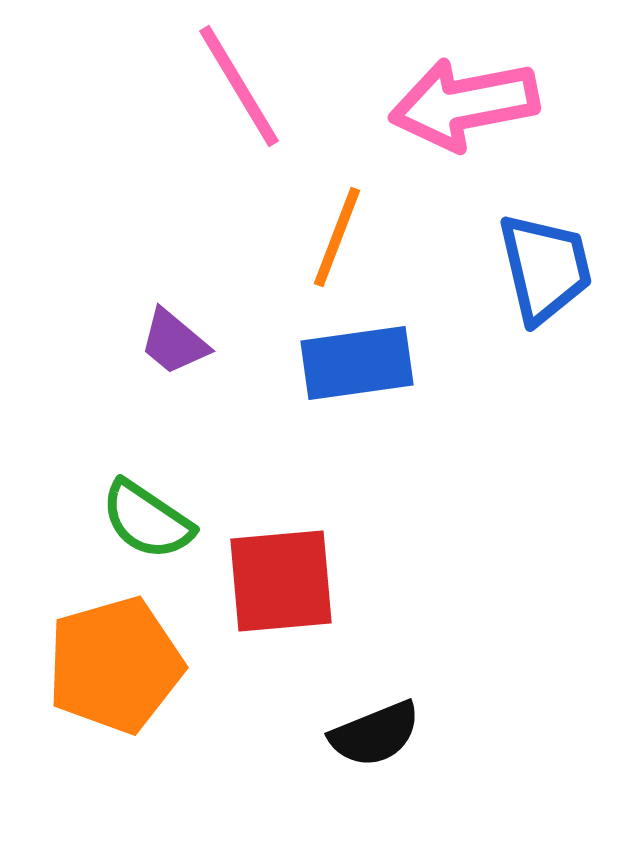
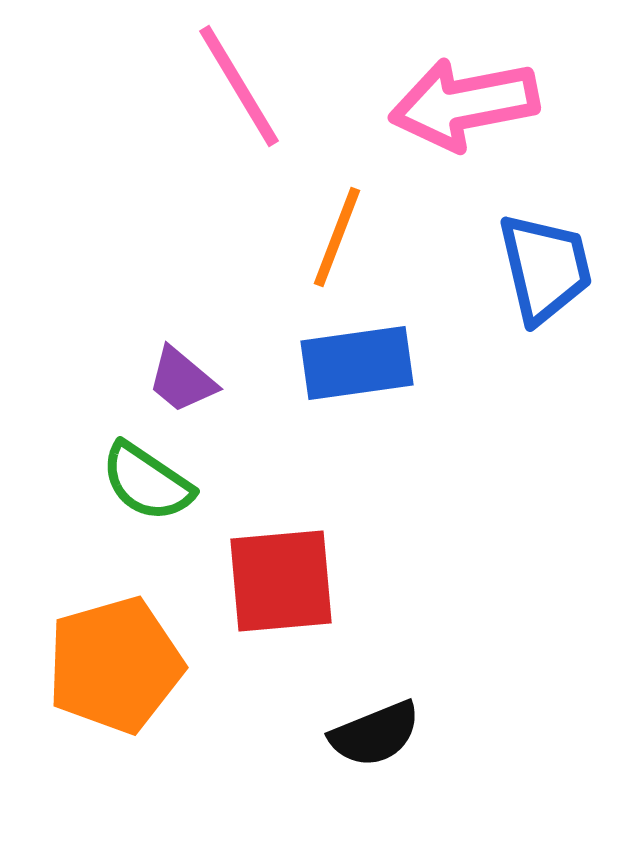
purple trapezoid: moved 8 px right, 38 px down
green semicircle: moved 38 px up
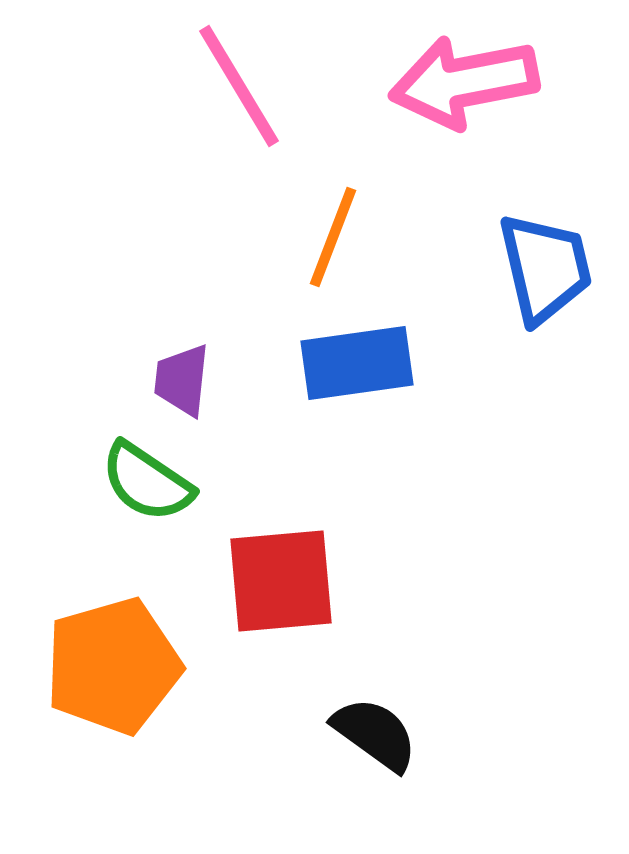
pink arrow: moved 22 px up
orange line: moved 4 px left
purple trapezoid: rotated 56 degrees clockwise
orange pentagon: moved 2 px left, 1 px down
black semicircle: rotated 122 degrees counterclockwise
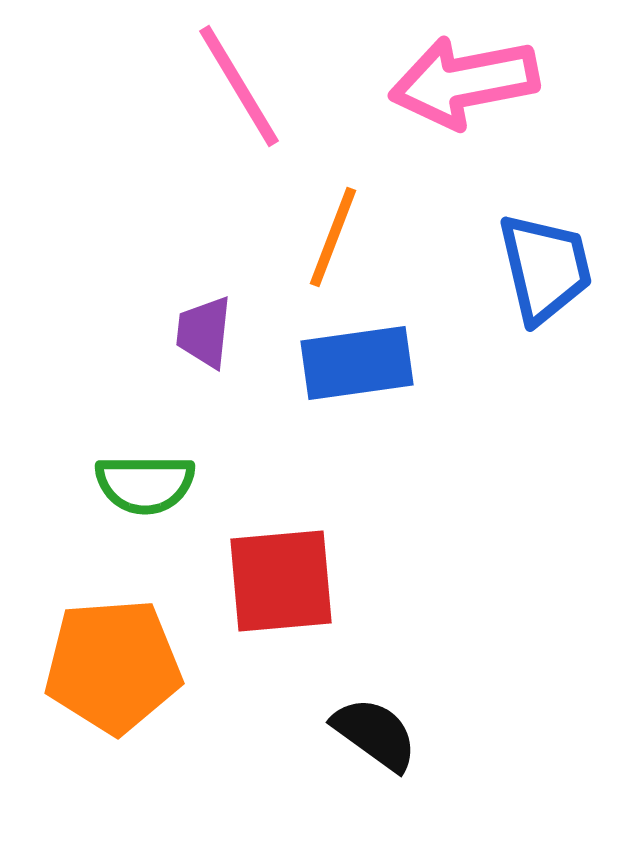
purple trapezoid: moved 22 px right, 48 px up
green semicircle: moved 2 px left, 2 px down; rotated 34 degrees counterclockwise
orange pentagon: rotated 12 degrees clockwise
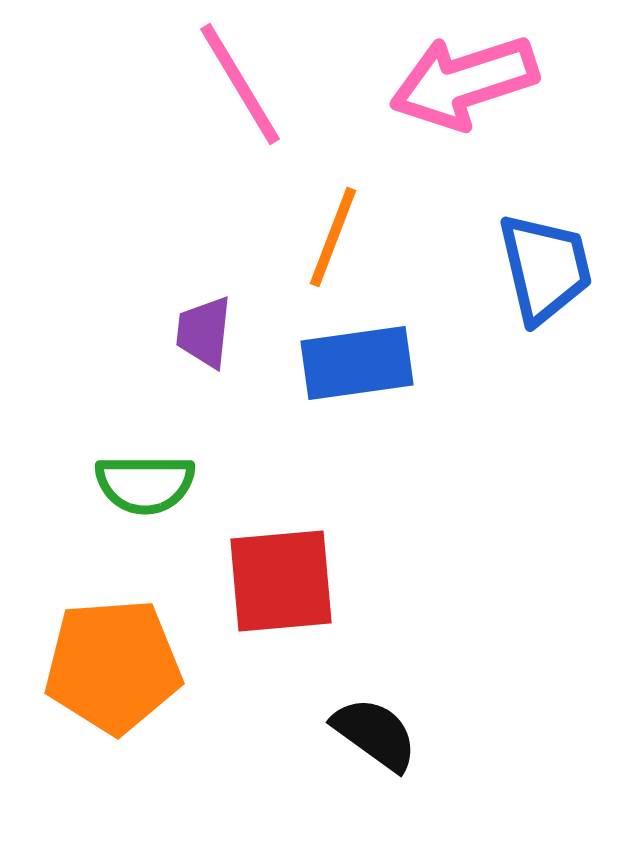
pink arrow: rotated 7 degrees counterclockwise
pink line: moved 1 px right, 2 px up
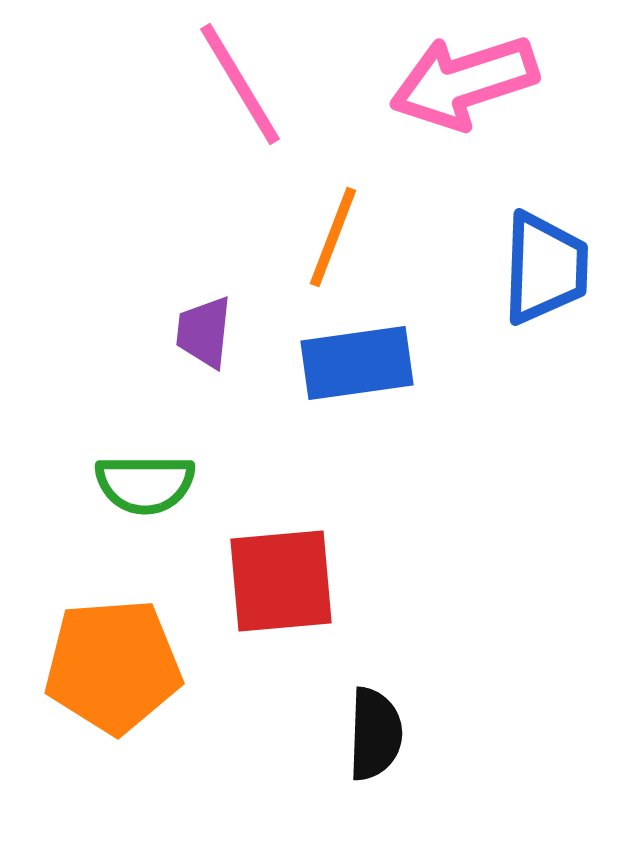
blue trapezoid: rotated 15 degrees clockwise
black semicircle: rotated 56 degrees clockwise
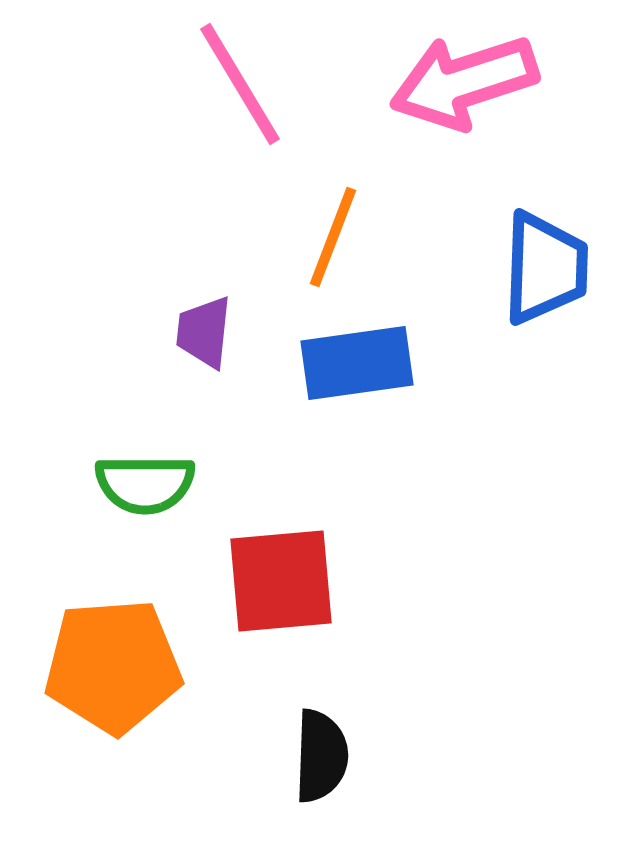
black semicircle: moved 54 px left, 22 px down
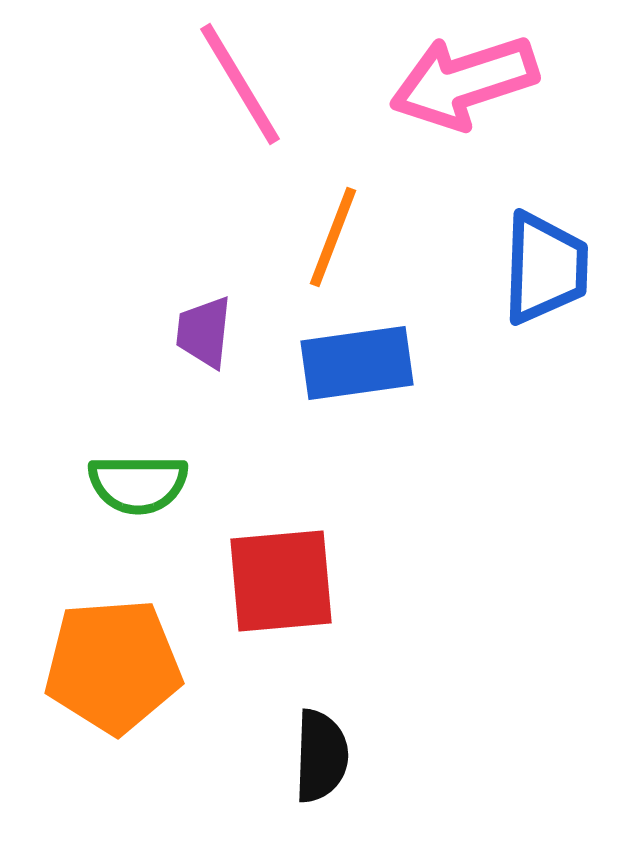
green semicircle: moved 7 px left
